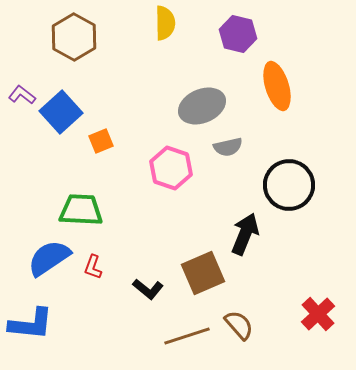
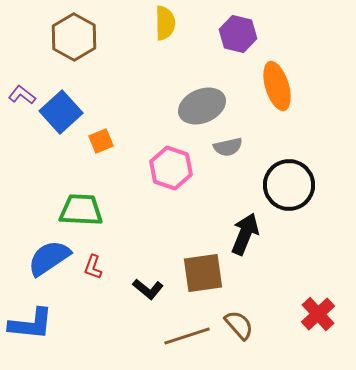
brown square: rotated 15 degrees clockwise
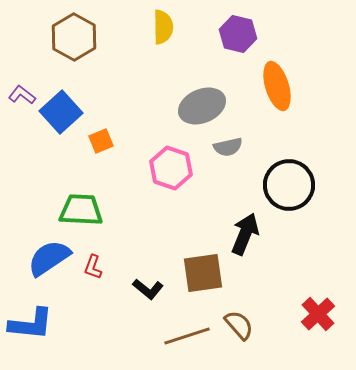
yellow semicircle: moved 2 px left, 4 px down
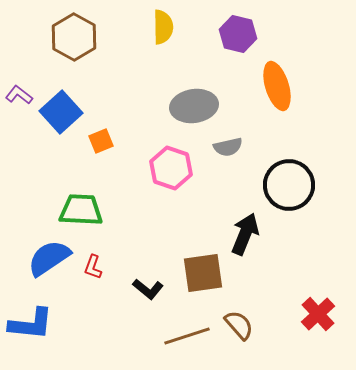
purple L-shape: moved 3 px left
gray ellipse: moved 8 px left; rotated 15 degrees clockwise
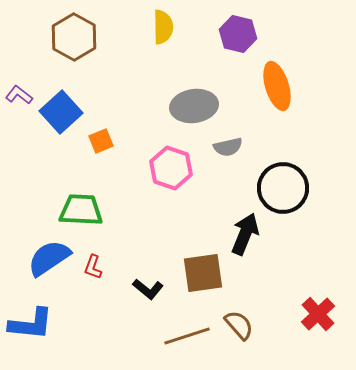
black circle: moved 6 px left, 3 px down
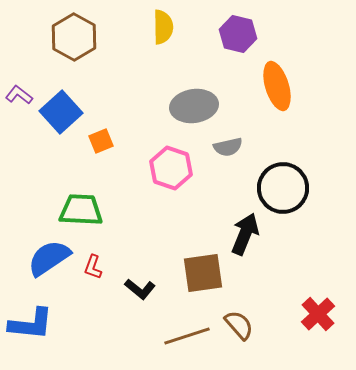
black L-shape: moved 8 px left
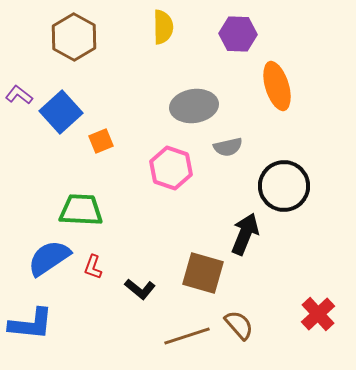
purple hexagon: rotated 12 degrees counterclockwise
black circle: moved 1 px right, 2 px up
brown square: rotated 24 degrees clockwise
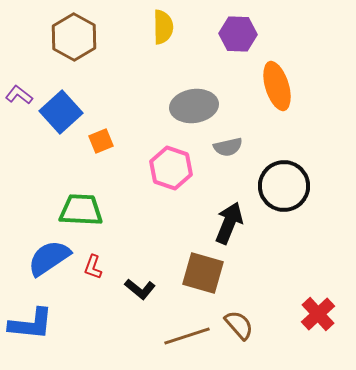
black arrow: moved 16 px left, 11 px up
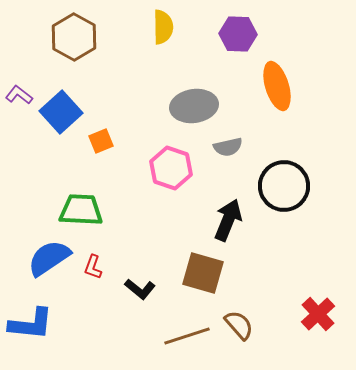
black arrow: moved 1 px left, 3 px up
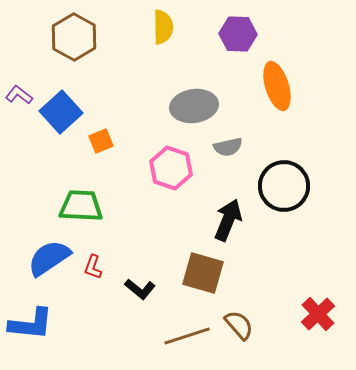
green trapezoid: moved 4 px up
